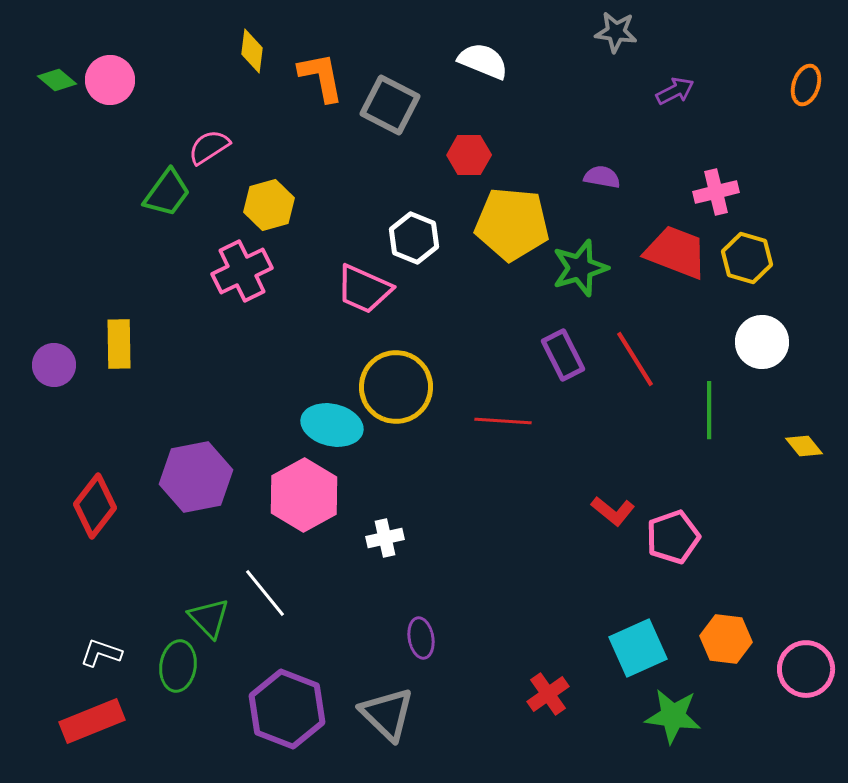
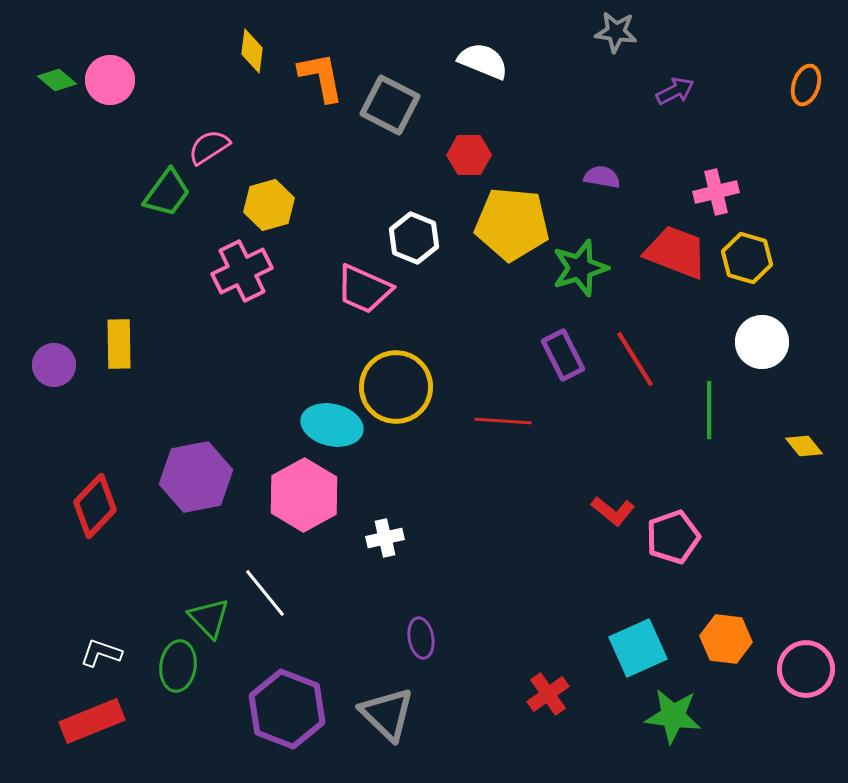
red diamond at (95, 506): rotated 6 degrees clockwise
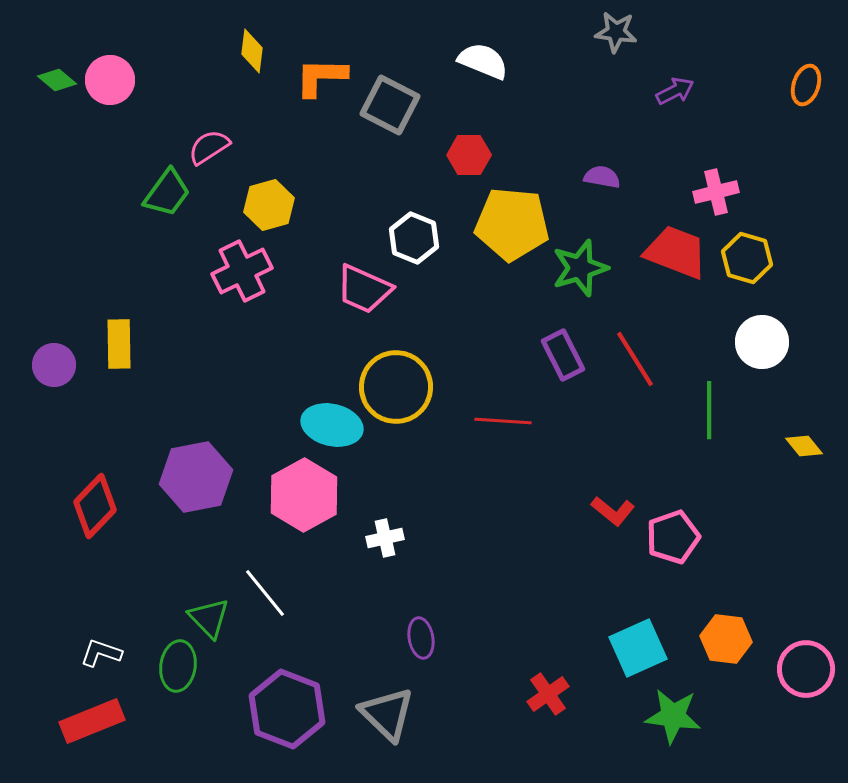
orange L-shape at (321, 77): rotated 78 degrees counterclockwise
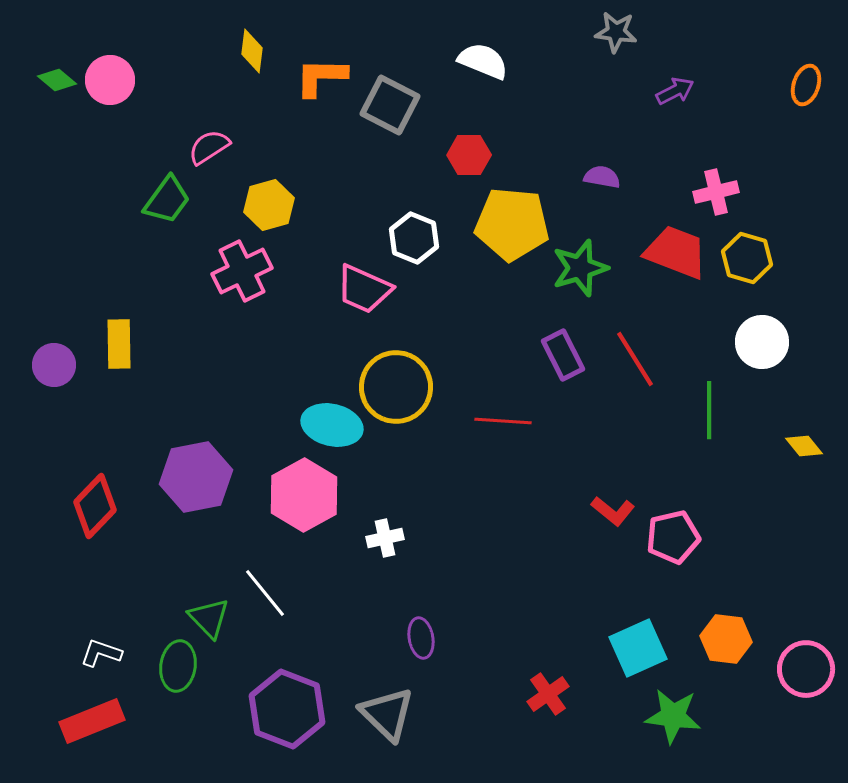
green trapezoid at (167, 193): moved 7 px down
pink pentagon at (673, 537): rotated 6 degrees clockwise
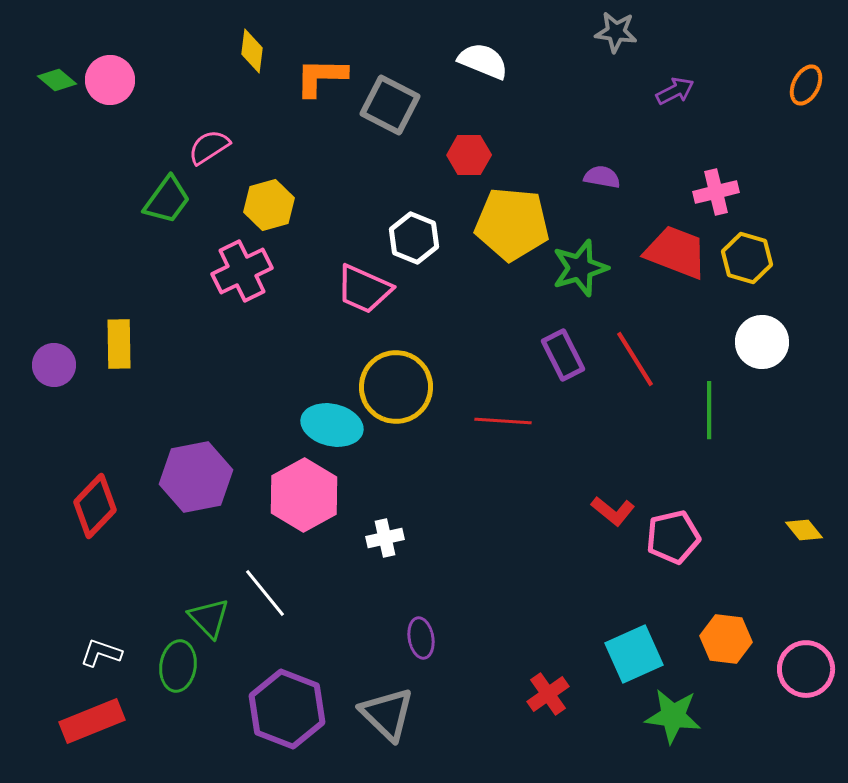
orange ellipse at (806, 85): rotated 9 degrees clockwise
yellow diamond at (804, 446): moved 84 px down
cyan square at (638, 648): moved 4 px left, 6 px down
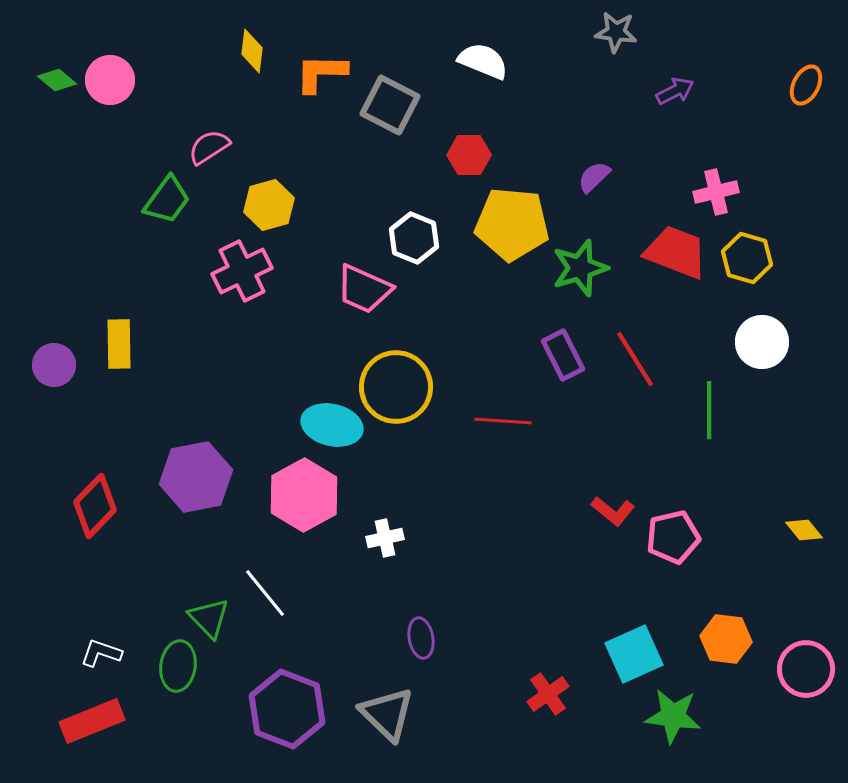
orange L-shape at (321, 77): moved 4 px up
purple semicircle at (602, 177): moved 8 px left; rotated 54 degrees counterclockwise
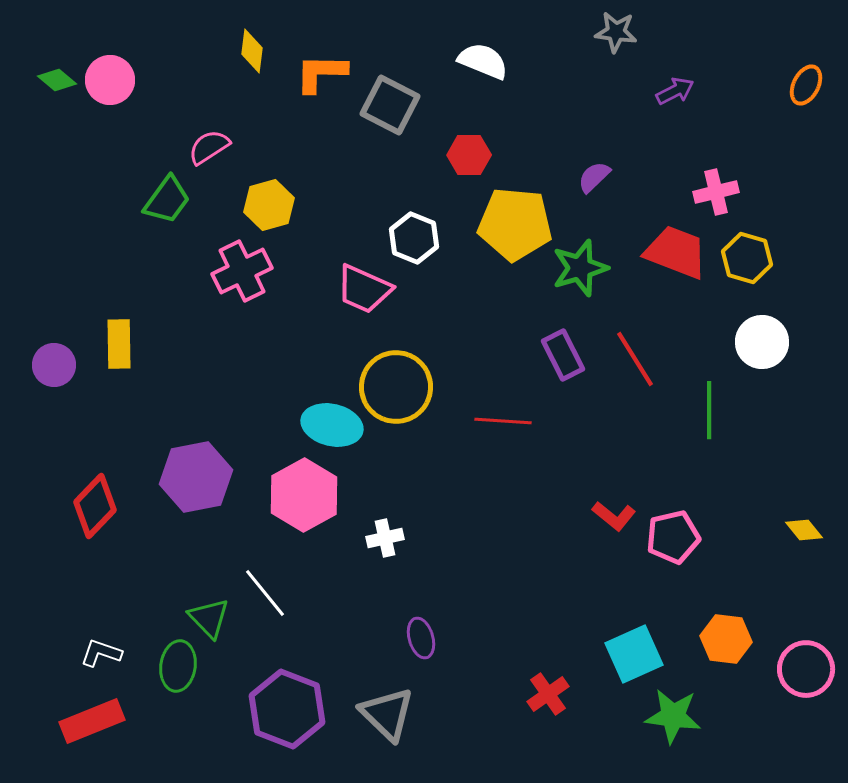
yellow pentagon at (512, 224): moved 3 px right
red L-shape at (613, 511): moved 1 px right, 5 px down
purple ellipse at (421, 638): rotated 6 degrees counterclockwise
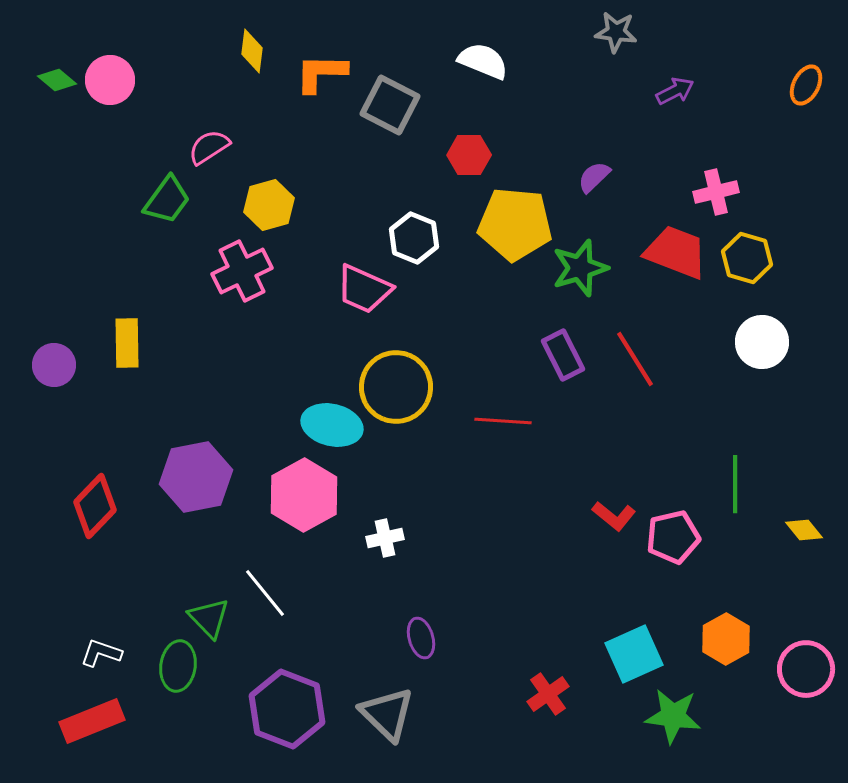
yellow rectangle at (119, 344): moved 8 px right, 1 px up
green line at (709, 410): moved 26 px right, 74 px down
orange hexagon at (726, 639): rotated 24 degrees clockwise
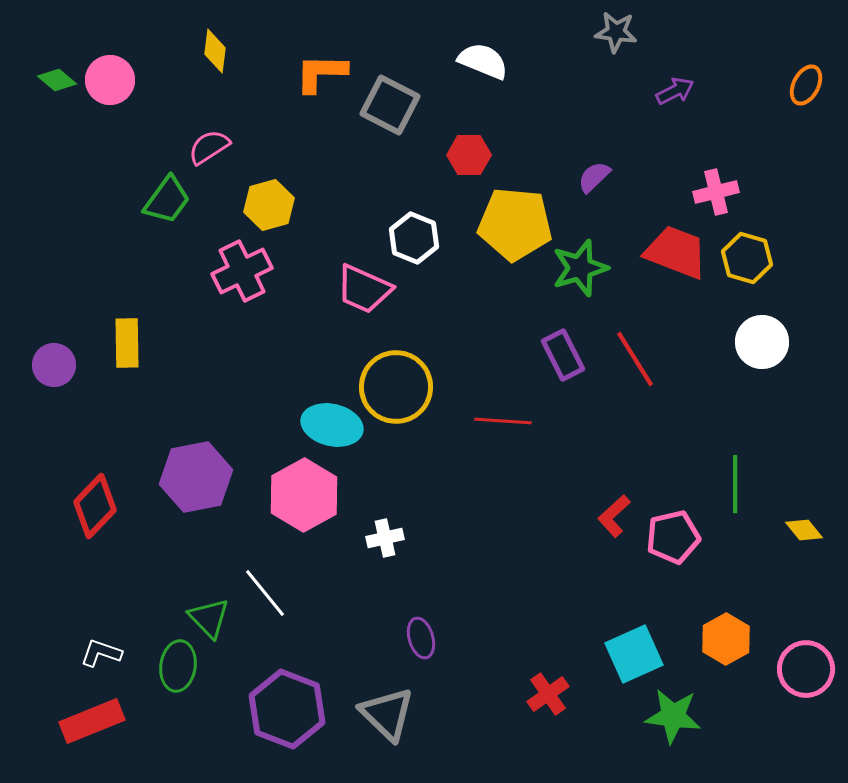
yellow diamond at (252, 51): moved 37 px left
red L-shape at (614, 516): rotated 99 degrees clockwise
